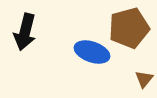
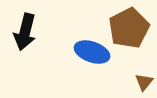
brown pentagon: rotated 12 degrees counterclockwise
brown triangle: moved 3 px down
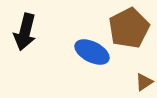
blue ellipse: rotated 8 degrees clockwise
brown triangle: rotated 18 degrees clockwise
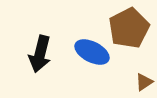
black arrow: moved 15 px right, 22 px down
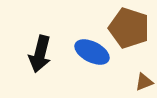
brown pentagon: rotated 27 degrees counterclockwise
brown triangle: rotated 12 degrees clockwise
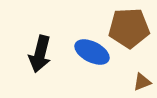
brown pentagon: rotated 21 degrees counterclockwise
brown triangle: moved 2 px left
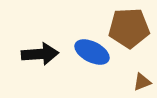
black arrow: rotated 108 degrees counterclockwise
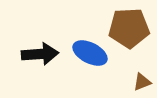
blue ellipse: moved 2 px left, 1 px down
